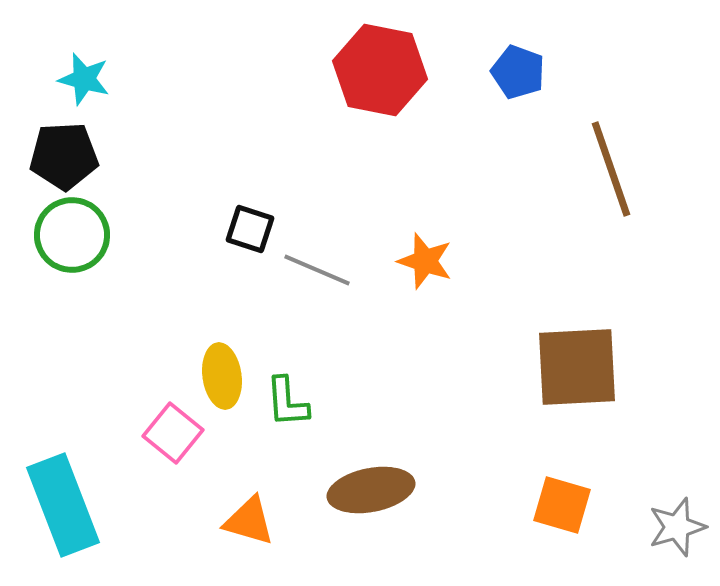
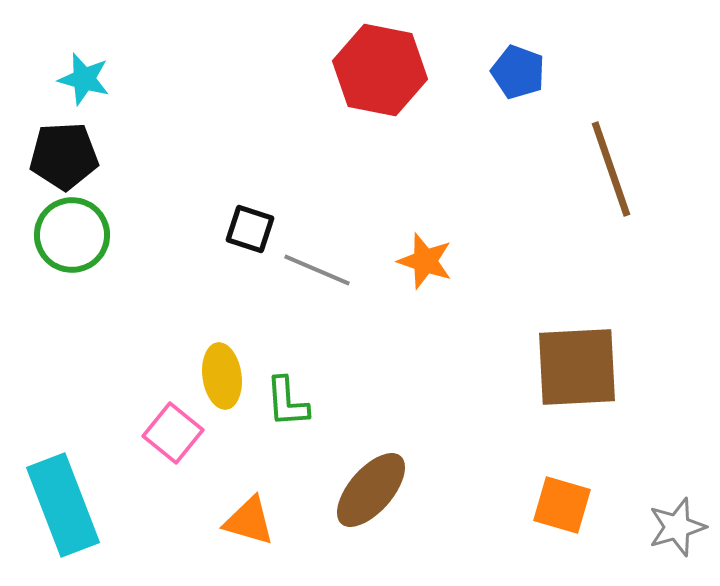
brown ellipse: rotated 38 degrees counterclockwise
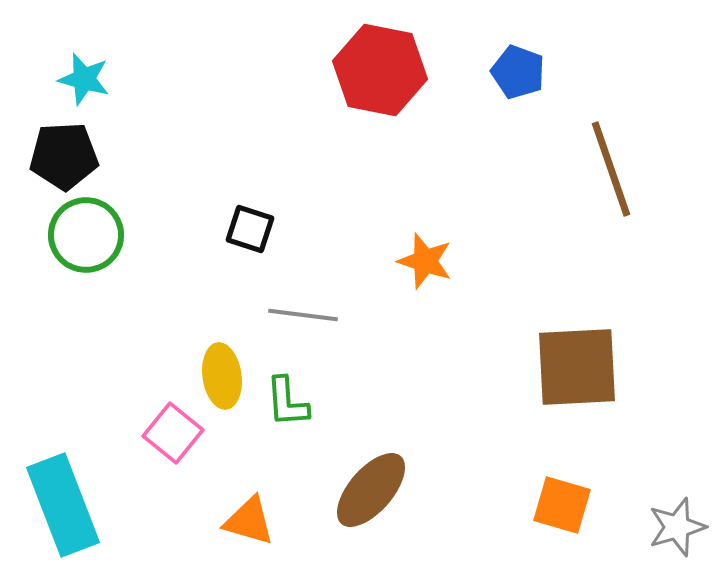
green circle: moved 14 px right
gray line: moved 14 px left, 45 px down; rotated 16 degrees counterclockwise
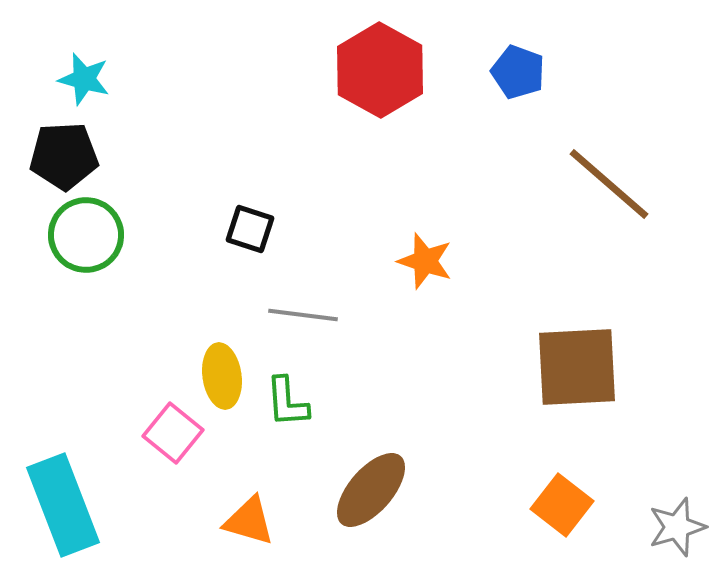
red hexagon: rotated 18 degrees clockwise
brown line: moved 2 px left, 15 px down; rotated 30 degrees counterclockwise
orange square: rotated 22 degrees clockwise
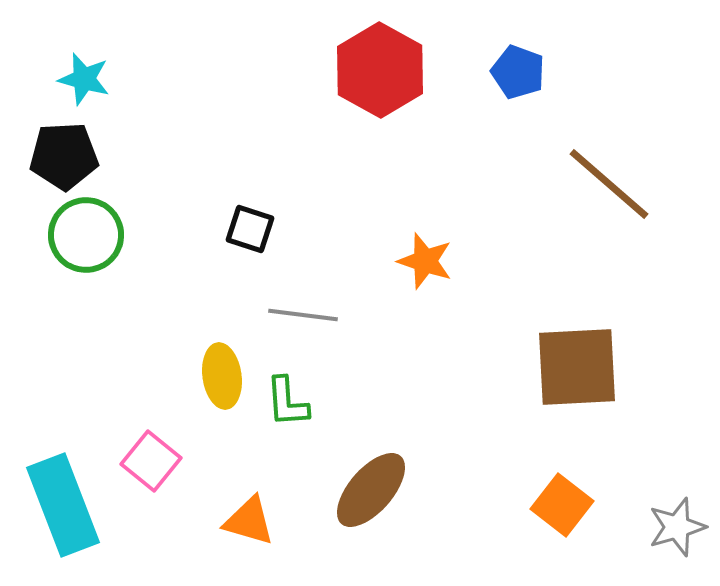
pink square: moved 22 px left, 28 px down
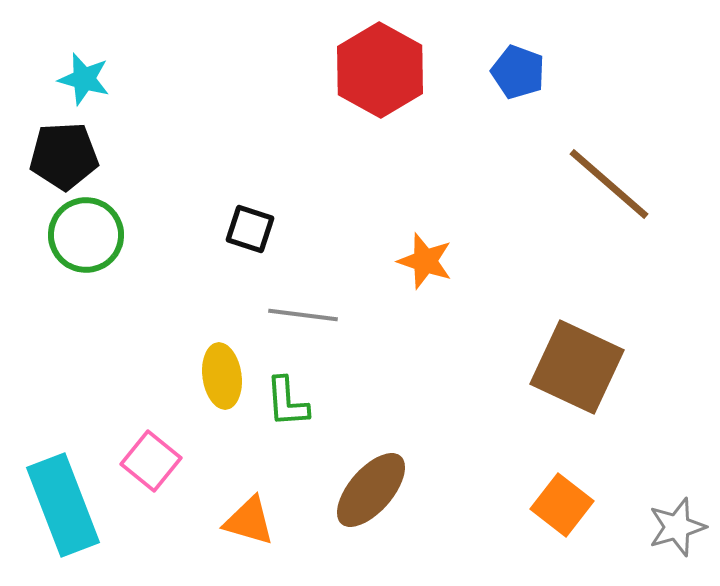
brown square: rotated 28 degrees clockwise
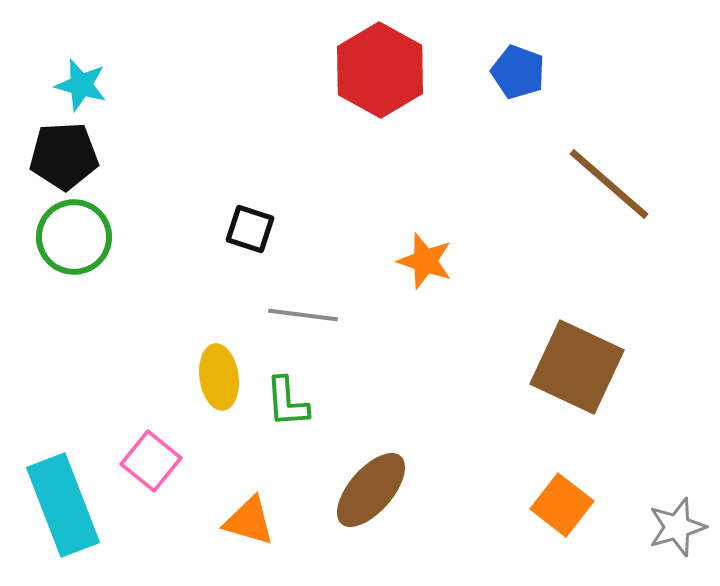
cyan star: moved 3 px left, 6 px down
green circle: moved 12 px left, 2 px down
yellow ellipse: moved 3 px left, 1 px down
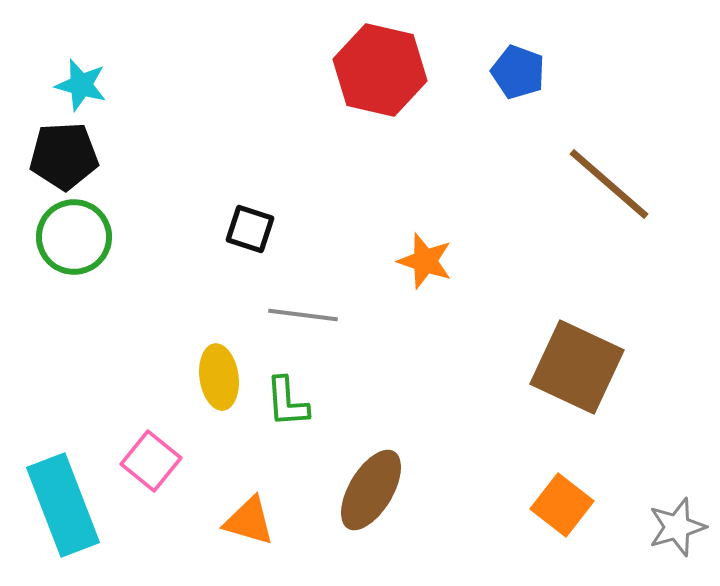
red hexagon: rotated 16 degrees counterclockwise
brown ellipse: rotated 10 degrees counterclockwise
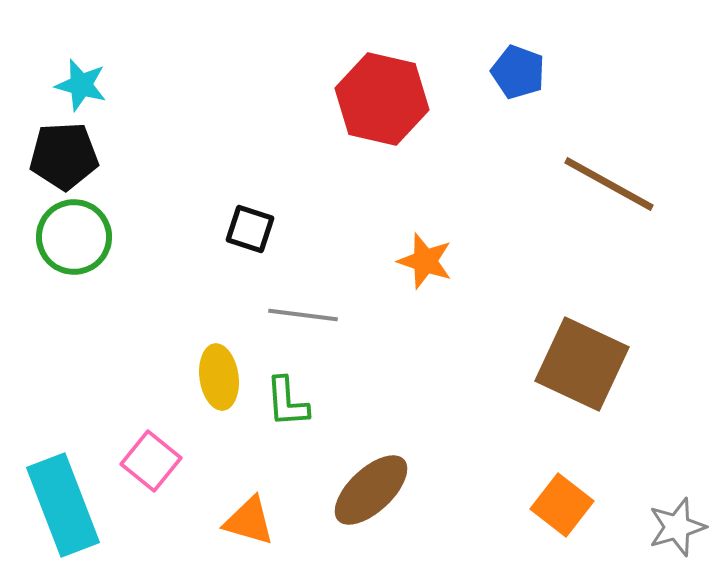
red hexagon: moved 2 px right, 29 px down
brown line: rotated 12 degrees counterclockwise
brown square: moved 5 px right, 3 px up
brown ellipse: rotated 16 degrees clockwise
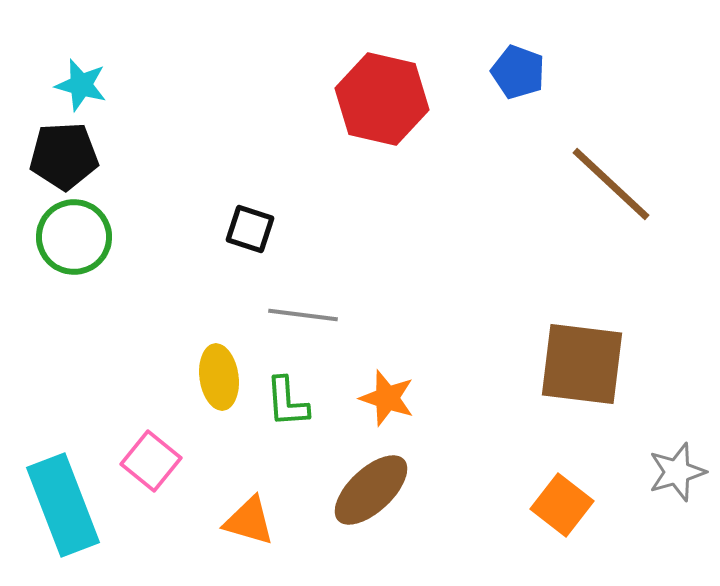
brown line: moved 2 px right; rotated 14 degrees clockwise
orange star: moved 38 px left, 137 px down
brown square: rotated 18 degrees counterclockwise
gray star: moved 55 px up
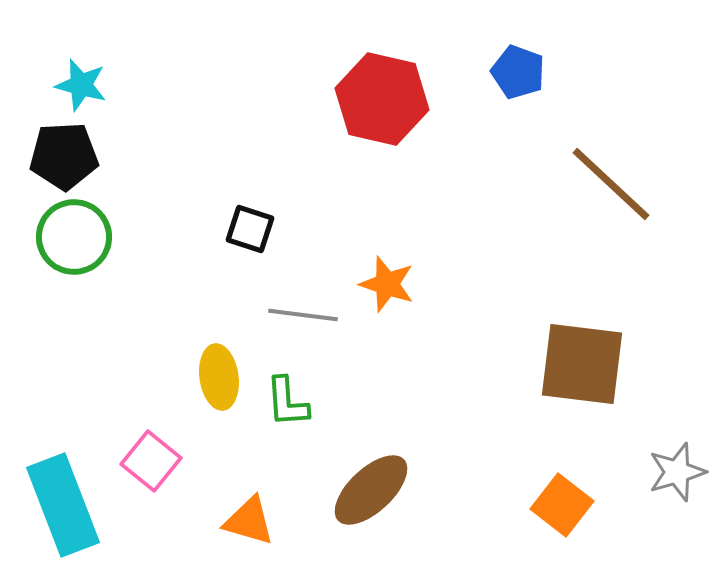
orange star: moved 114 px up
